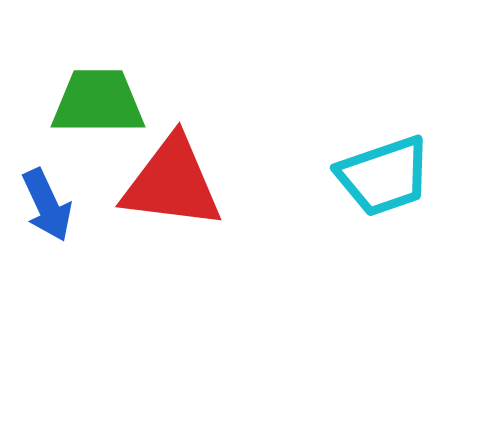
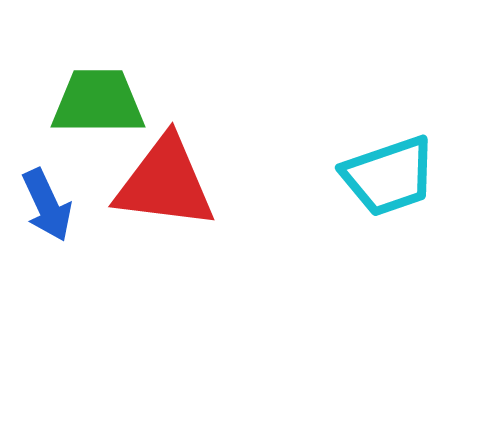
cyan trapezoid: moved 5 px right
red triangle: moved 7 px left
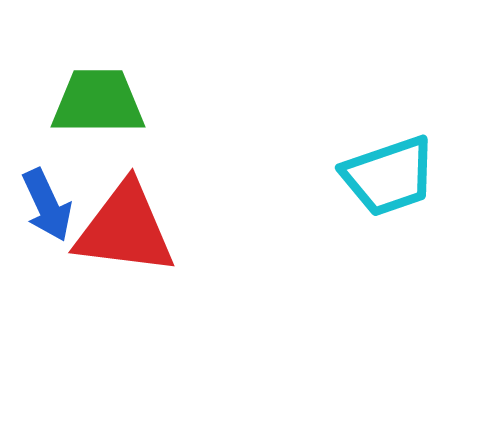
red triangle: moved 40 px left, 46 px down
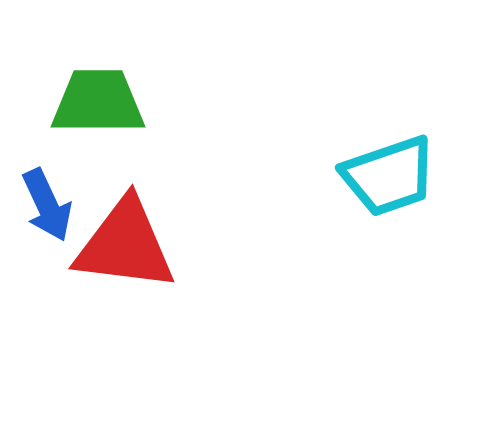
red triangle: moved 16 px down
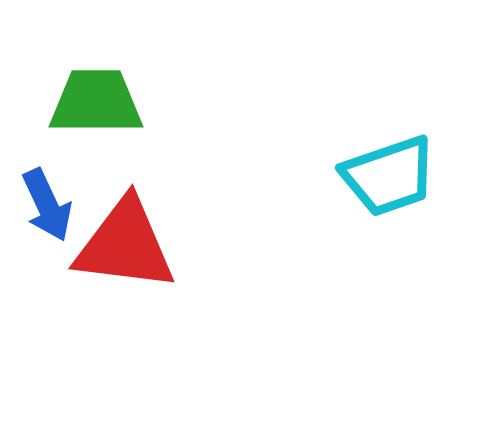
green trapezoid: moved 2 px left
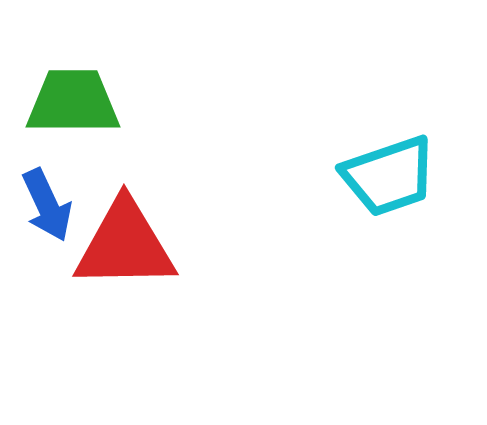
green trapezoid: moved 23 px left
red triangle: rotated 8 degrees counterclockwise
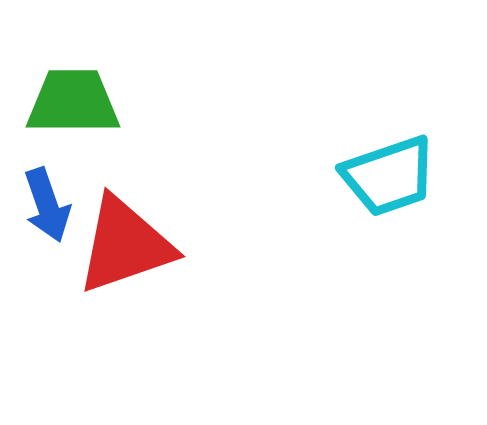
blue arrow: rotated 6 degrees clockwise
red triangle: rotated 18 degrees counterclockwise
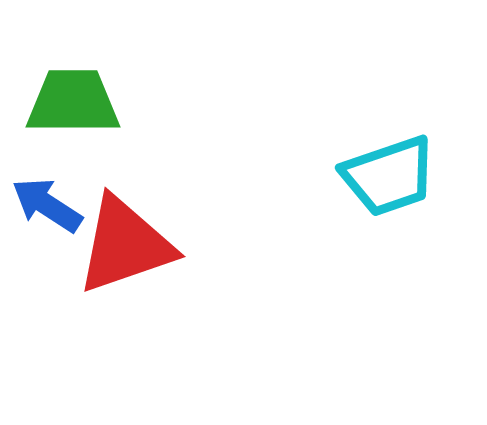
blue arrow: rotated 142 degrees clockwise
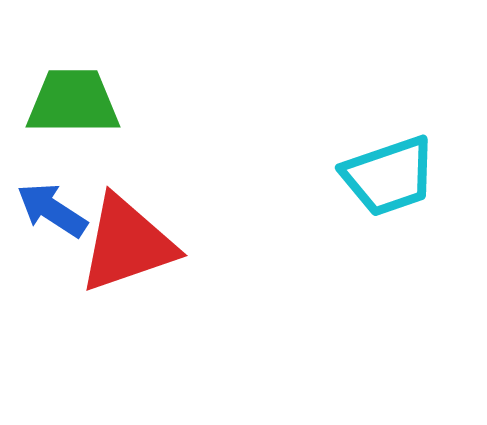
blue arrow: moved 5 px right, 5 px down
red triangle: moved 2 px right, 1 px up
